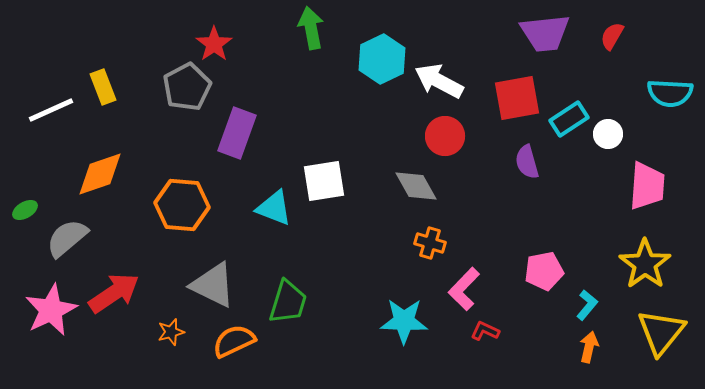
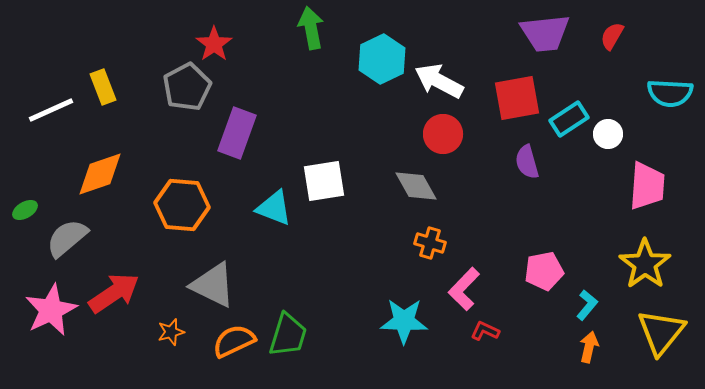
red circle: moved 2 px left, 2 px up
green trapezoid: moved 33 px down
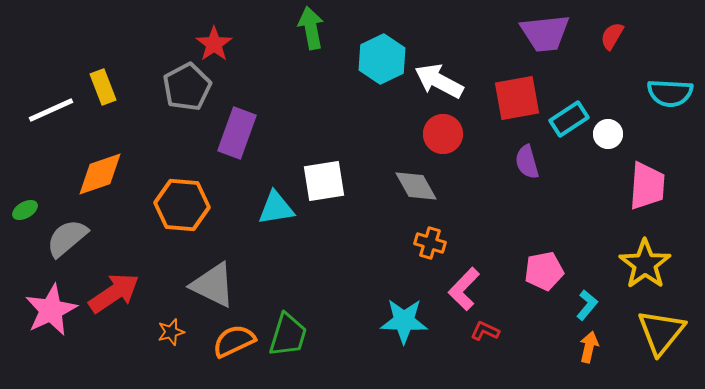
cyan triangle: moved 2 px right; rotated 30 degrees counterclockwise
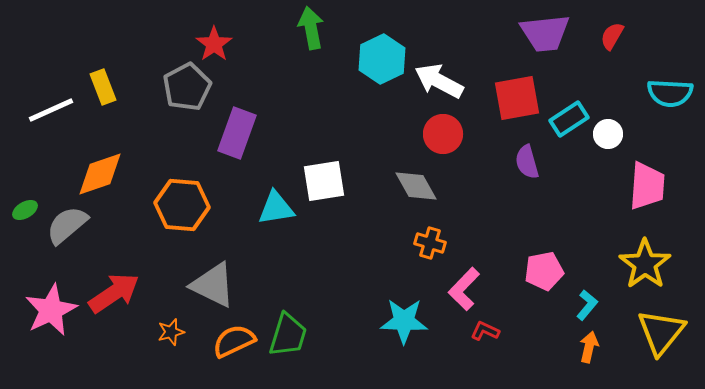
gray semicircle: moved 13 px up
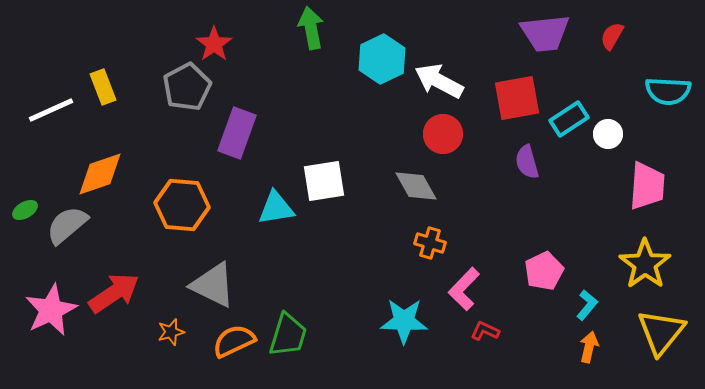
cyan semicircle: moved 2 px left, 2 px up
pink pentagon: rotated 15 degrees counterclockwise
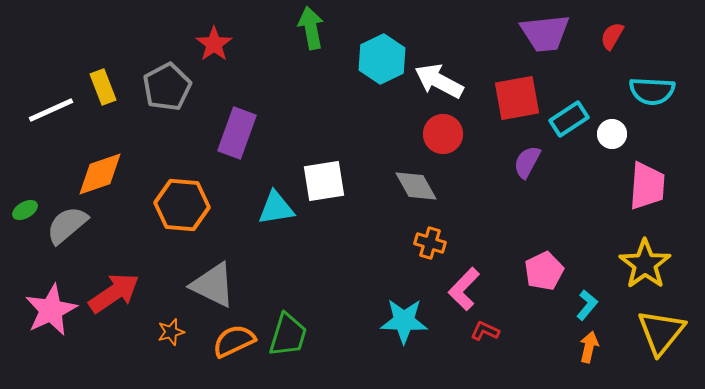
gray pentagon: moved 20 px left
cyan semicircle: moved 16 px left
white circle: moved 4 px right
purple semicircle: rotated 44 degrees clockwise
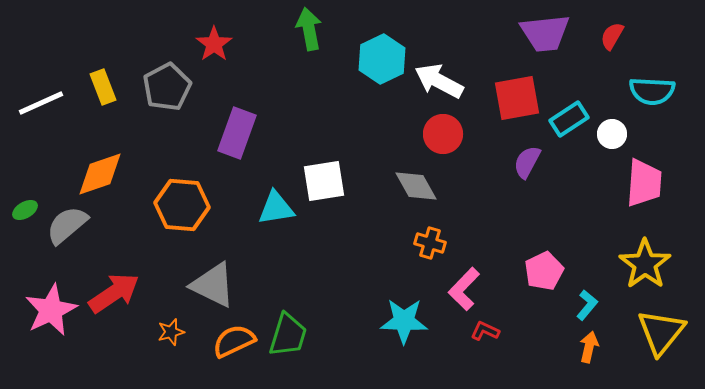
green arrow: moved 2 px left, 1 px down
white line: moved 10 px left, 7 px up
pink trapezoid: moved 3 px left, 3 px up
